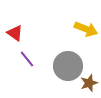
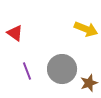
purple line: moved 12 px down; rotated 18 degrees clockwise
gray circle: moved 6 px left, 3 px down
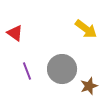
yellow arrow: rotated 15 degrees clockwise
brown star: moved 3 px down
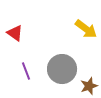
purple line: moved 1 px left
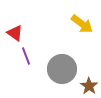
yellow arrow: moved 4 px left, 5 px up
purple line: moved 15 px up
brown star: rotated 18 degrees counterclockwise
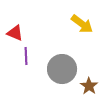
red triangle: rotated 12 degrees counterclockwise
purple line: rotated 18 degrees clockwise
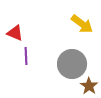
gray circle: moved 10 px right, 5 px up
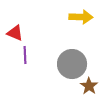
yellow arrow: moved 1 px left, 7 px up; rotated 35 degrees counterclockwise
purple line: moved 1 px left, 1 px up
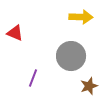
purple line: moved 8 px right, 23 px down; rotated 24 degrees clockwise
gray circle: moved 1 px left, 8 px up
brown star: rotated 18 degrees clockwise
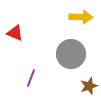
gray circle: moved 2 px up
purple line: moved 2 px left
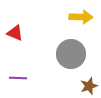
purple line: moved 13 px left; rotated 72 degrees clockwise
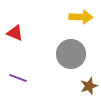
purple line: rotated 18 degrees clockwise
